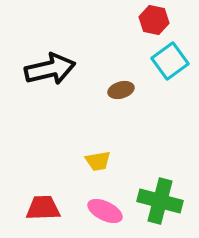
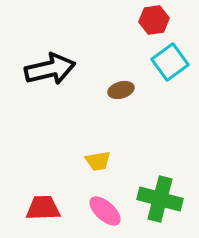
red hexagon: rotated 20 degrees counterclockwise
cyan square: moved 1 px down
green cross: moved 2 px up
pink ellipse: rotated 16 degrees clockwise
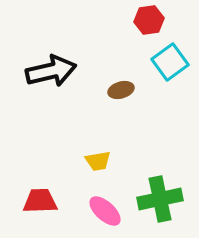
red hexagon: moved 5 px left
black arrow: moved 1 px right, 2 px down
green cross: rotated 27 degrees counterclockwise
red trapezoid: moved 3 px left, 7 px up
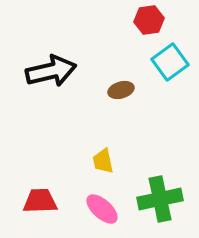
yellow trapezoid: moved 5 px right; rotated 88 degrees clockwise
pink ellipse: moved 3 px left, 2 px up
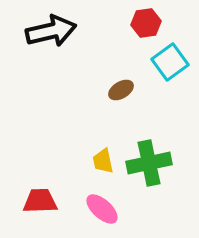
red hexagon: moved 3 px left, 3 px down
black arrow: moved 40 px up
brown ellipse: rotated 15 degrees counterclockwise
green cross: moved 11 px left, 36 px up
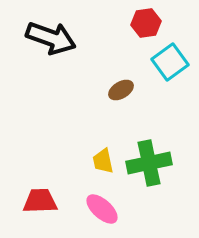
black arrow: moved 7 px down; rotated 33 degrees clockwise
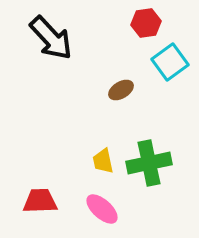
black arrow: rotated 27 degrees clockwise
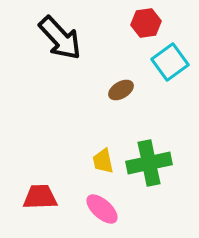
black arrow: moved 9 px right
red trapezoid: moved 4 px up
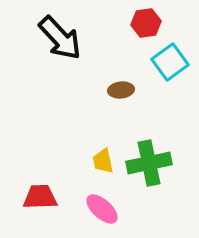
brown ellipse: rotated 25 degrees clockwise
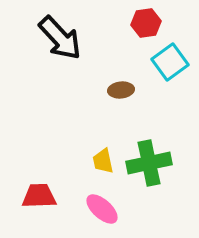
red trapezoid: moved 1 px left, 1 px up
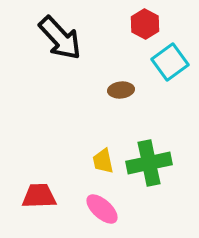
red hexagon: moved 1 px left, 1 px down; rotated 24 degrees counterclockwise
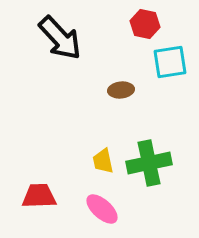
red hexagon: rotated 16 degrees counterclockwise
cyan square: rotated 27 degrees clockwise
